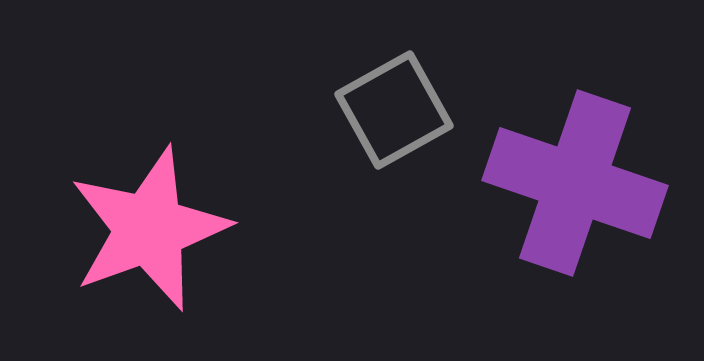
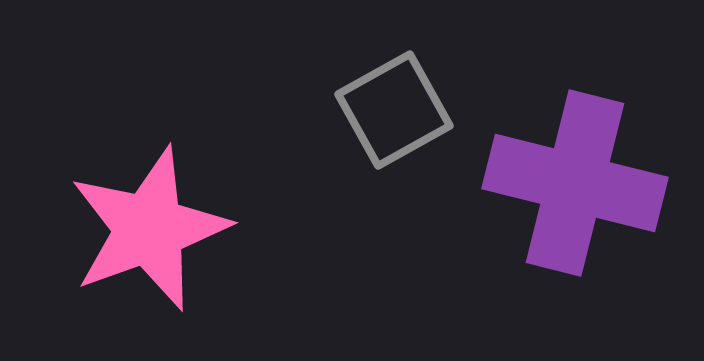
purple cross: rotated 5 degrees counterclockwise
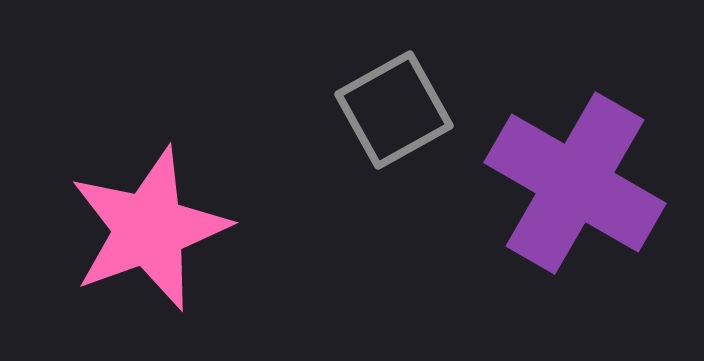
purple cross: rotated 16 degrees clockwise
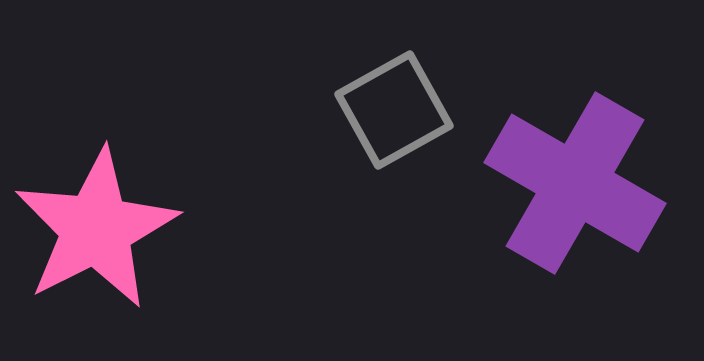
pink star: moved 53 px left; rotated 7 degrees counterclockwise
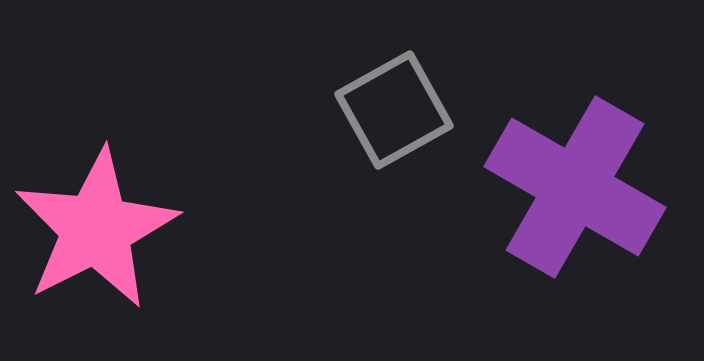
purple cross: moved 4 px down
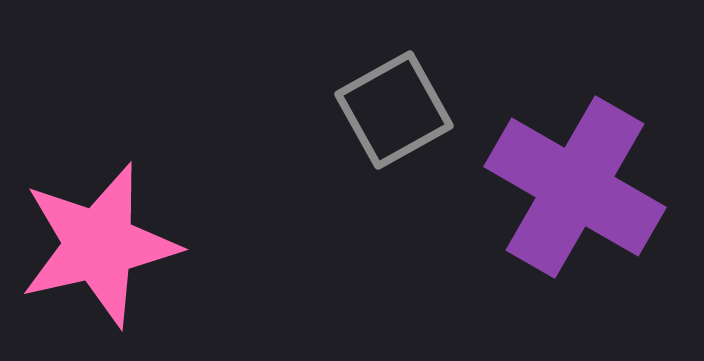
pink star: moved 3 px right, 16 px down; rotated 14 degrees clockwise
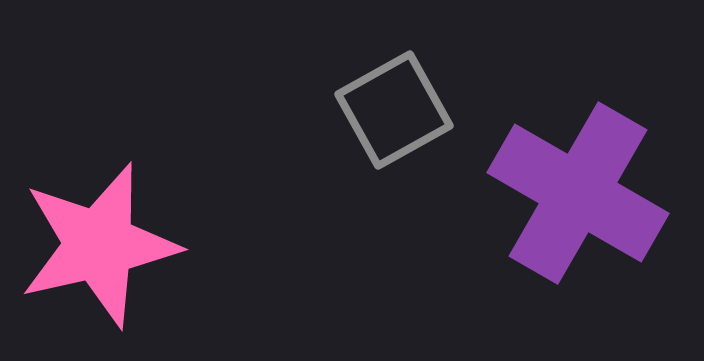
purple cross: moved 3 px right, 6 px down
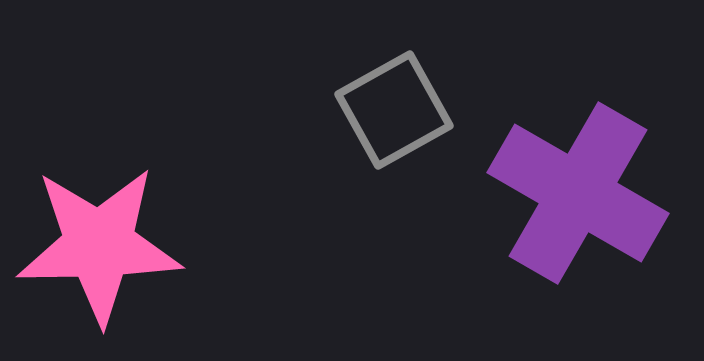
pink star: rotated 12 degrees clockwise
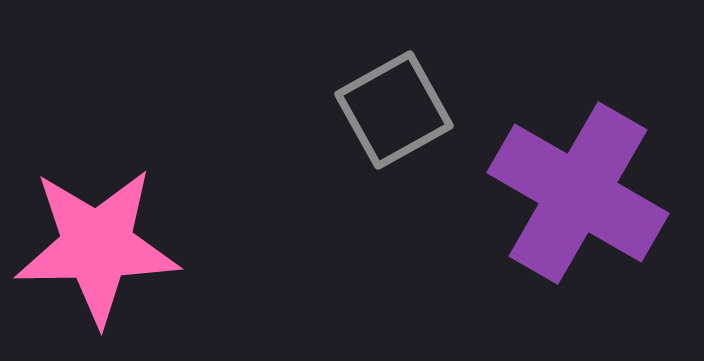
pink star: moved 2 px left, 1 px down
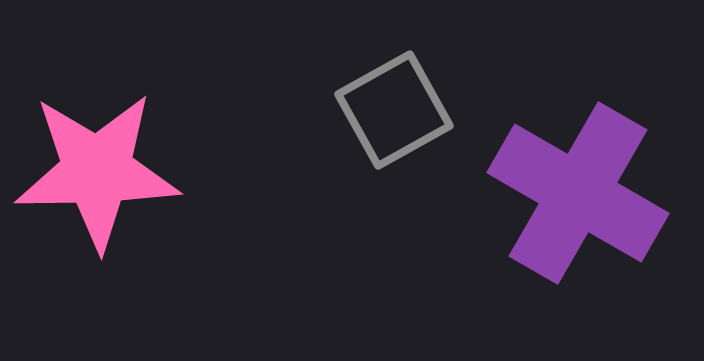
pink star: moved 75 px up
